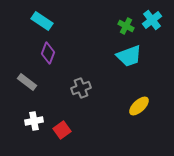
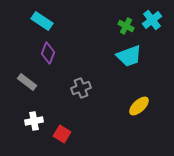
red square: moved 4 px down; rotated 24 degrees counterclockwise
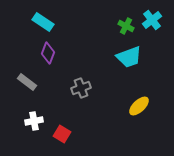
cyan rectangle: moved 1 px right, 1 px down
cyan trapezoid: moved 1 px down
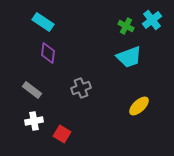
purple diamond: rotated 15 degrees counterclockwise
gray rectangle: moved 5 px right, 8 px down
